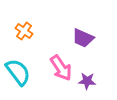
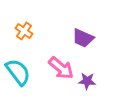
pink arrow: rotated 16 degrees counterclockwise
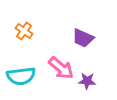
cyan semicircle: moved 3 px right, 4 px down; rotated 120 degrees clockwise
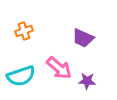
orange cross: rotated 36 degrees clockwise
pink arrow: moved 2 px left
cyan semicircle: rotated 12 degrees counterclockwise
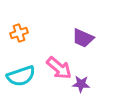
orange cross: moved 5 px left, 2 px down
purple star: moved 6 px left, 3 px down
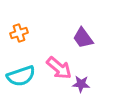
purple trapezoid: rotated 30 degrees clockwise
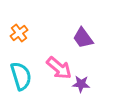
orange cross: rotated 18 degrees counterclockwise
cyan semicircle: rotated 88 degrees counterclockwise
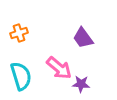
orange cross: rotated 18 degrees clockwise
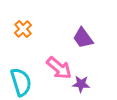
orange cross: moved 4 px right, 4 px up; rotated 24 degrees counterclockwise
cyan semicircle: moved 6 px down
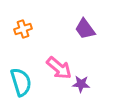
orange cross: rotated 24 degrees clockwise
purple trapezoid: moved 2 px right, 9 px up
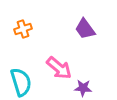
purple star: moved 2 px right, 4 px down
